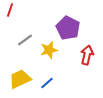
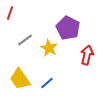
red line: moved 3 px down
yellow star: moved 2 px up; rotated 30 degrees counterclockwise
yellow trapezoid: rotated 100 degrees counterclockwise
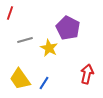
gray line: rotated 21 degrees clockwise
red arrow: moved 19 px down
blue line: moved 3 px left; rotated 16 degrees counterclockwise
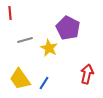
red line: rotated 24 degrees counterclockwise
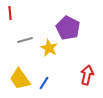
red arrow: moved 1 px down
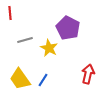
red arrow: moved 1 px right, 1 px up
blue line: moved 1 px left, 3 px up
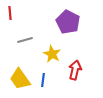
purple pentagon: moved 6 px up
yellow star: moved 3 px right, 6 px down
red arrow: moved 13 px left, 4 px up
blue line: rotated 24 degrees counterclockwise
